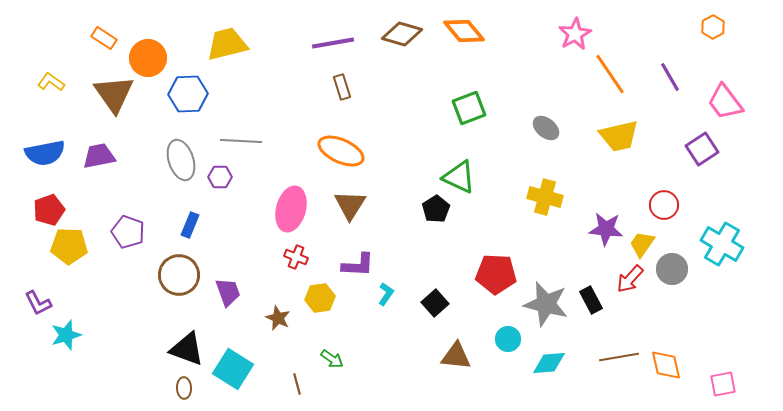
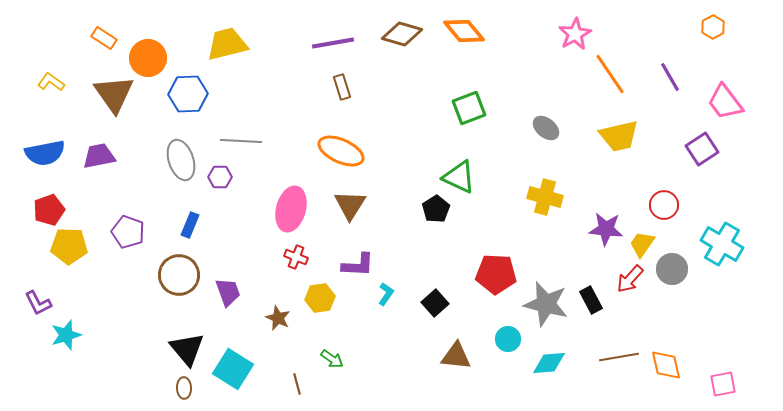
black triangle at (187, 349): rotated 30 degrees clockwise
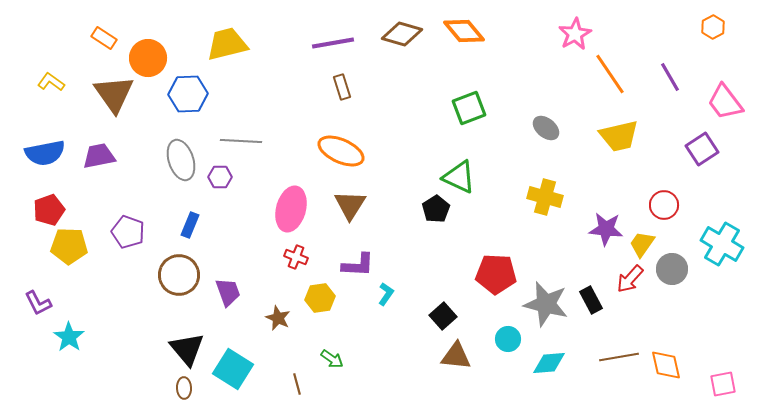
black square at (435, 303): moved 8 px right, 13 px down
cyan star at (66, 335): moved 3 px right, 2 px down; rotated 20 degrees counterclockwise
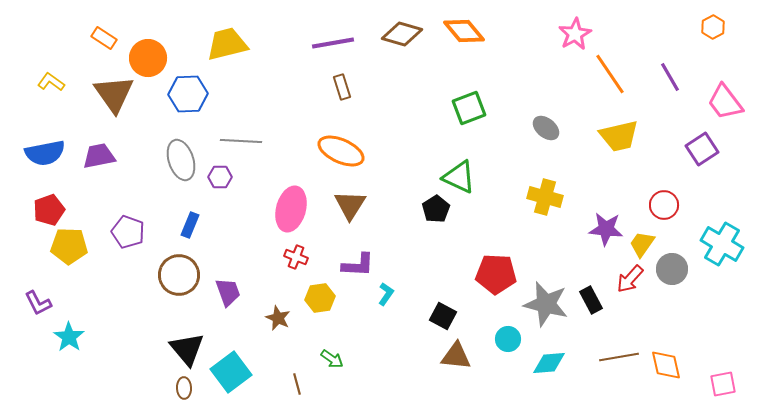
black square at (443, 316): rotated 20 degrees counterclockwise
cyan square at (233, 369): moved 2 px left, 3 px down; rotated 21 degrees clockwise
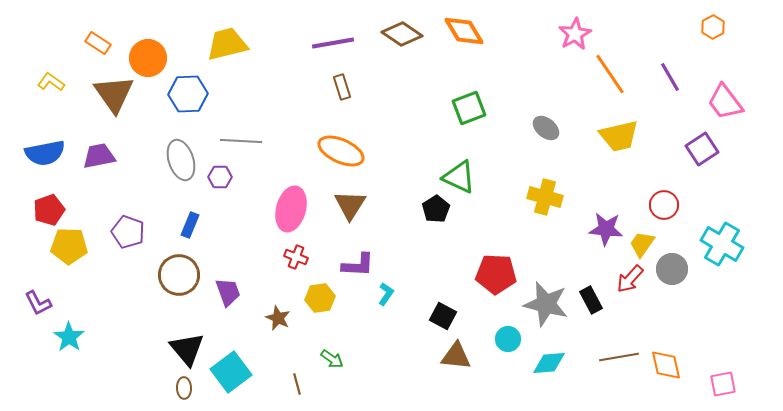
orange diamond at (464, 31): rotated 9 degrees clockwise
brown diamond at (402, 34): rotated 18 degrees clockwise
orange rectangle at (104, 38): moved 6 px left, 5 px down
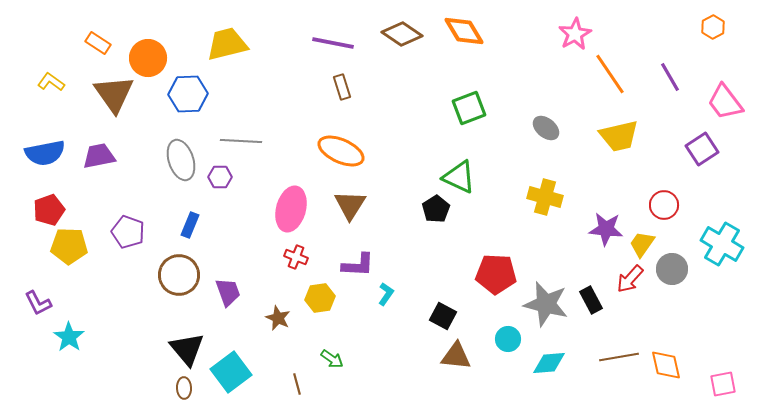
purple line at (333, 43): rotated 21 degrees clockwise
